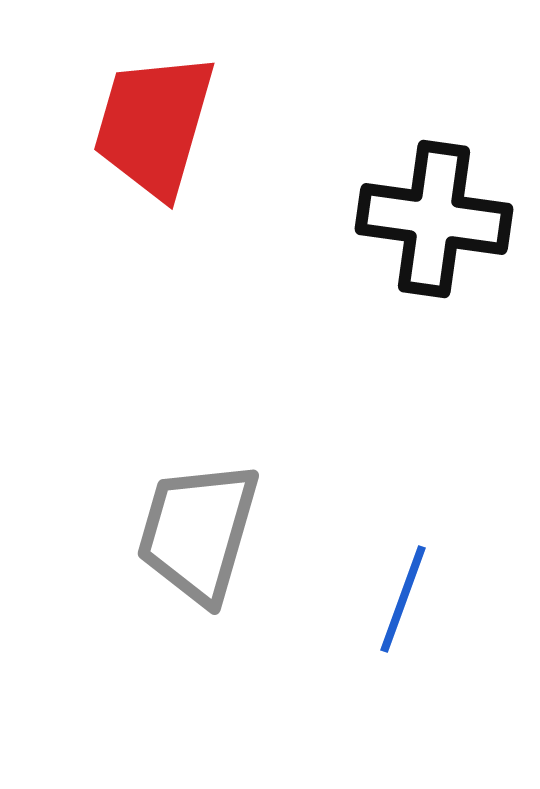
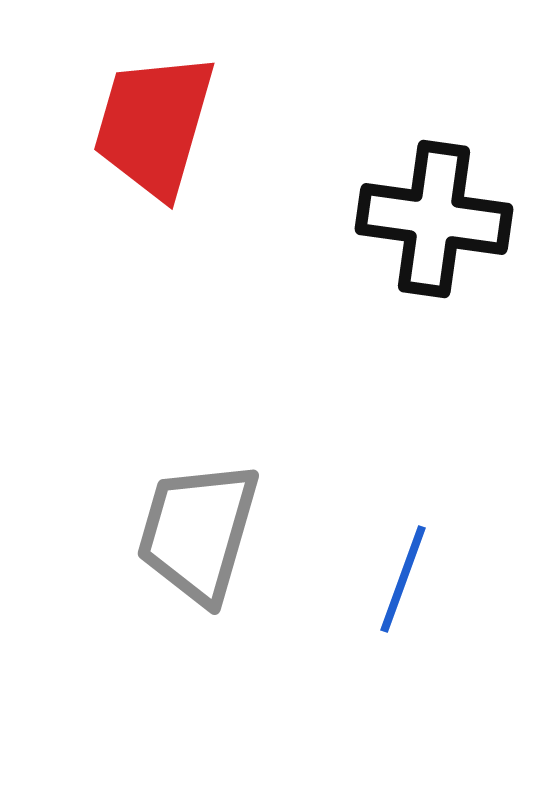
blue line: moved 20 px up
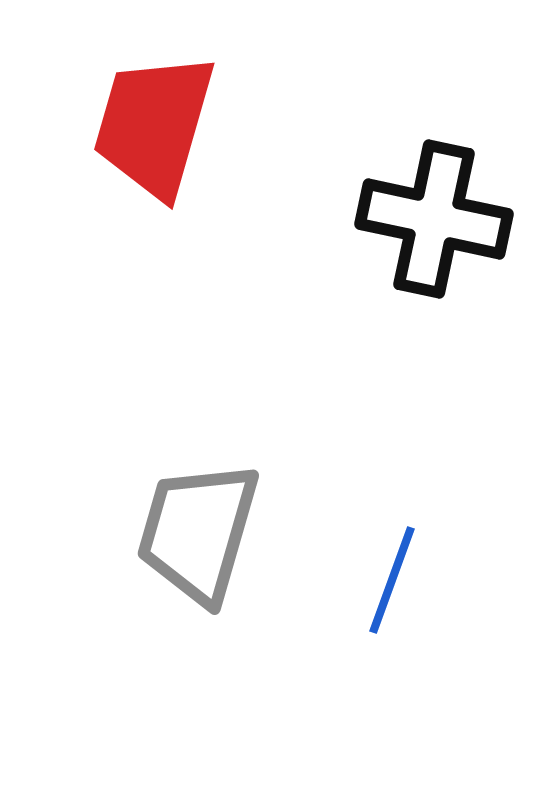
black cross: rotated 4 degrees clockwise
blue line: moved 11 px left, 1 px down
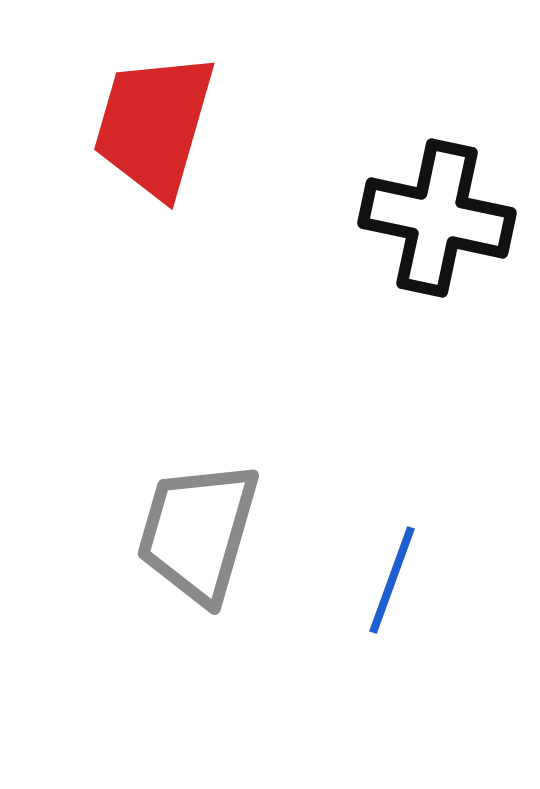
black cross: moved 3 px right, 1 px up
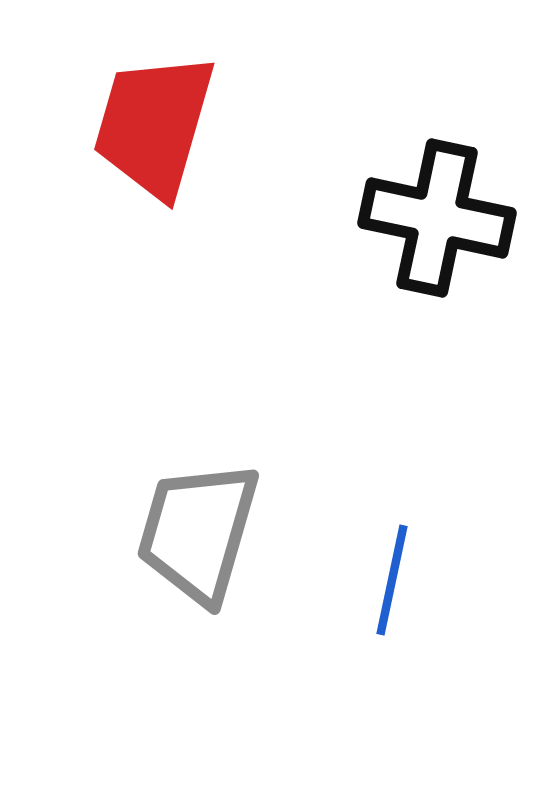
blue line: rotated 8 degrees counterclockwise
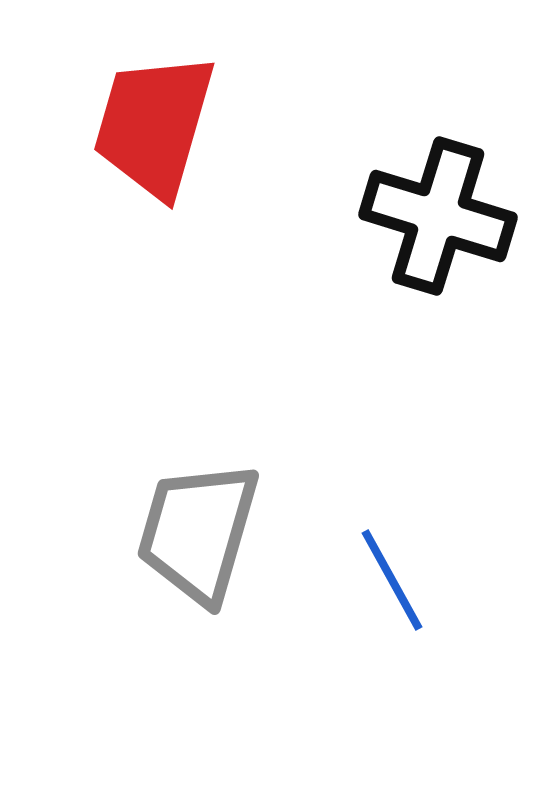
black cross: moved 1 px right, 2 px up; rotated 5 degrees clockwise
blue line: rotated 41 degrees counterclockwise
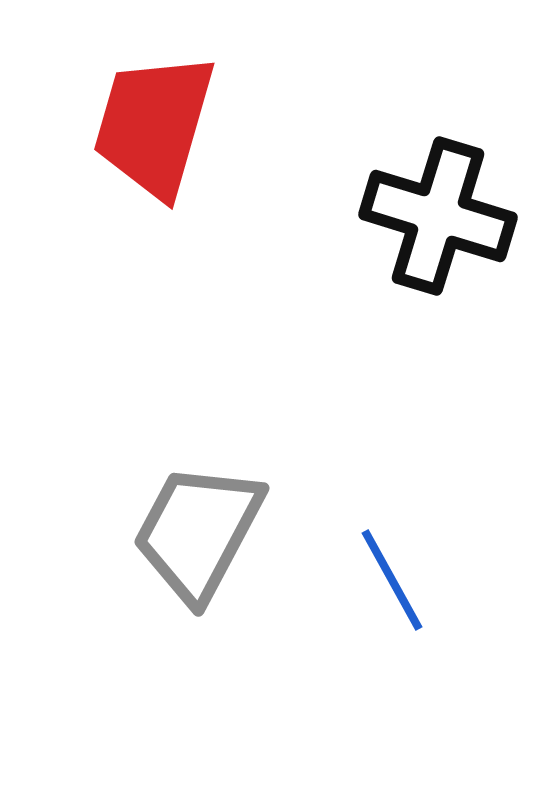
gray trapezoid: rotated 12 degrees clockwise
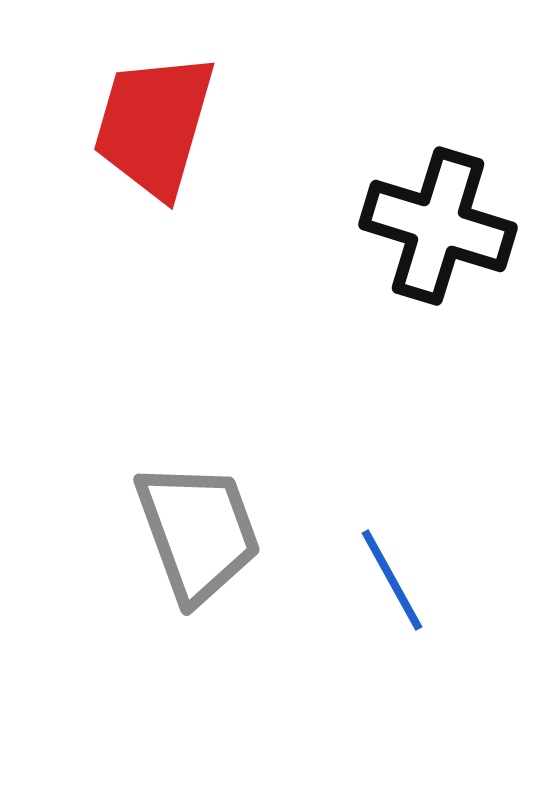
black cross: moved 10 px down
gray trapezoid: rotated 132 degrees clockwise
